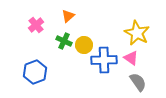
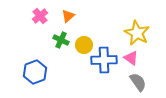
pink cross: moved 4 px right, 9 px up
green cross: moved 3 px left, 1 px up
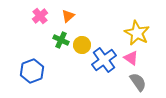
yellow circle: moved 2 px left
blue cross: rotated 35 degrees counterclockwise
blue hexagon: moved 3 px left, 1 px up
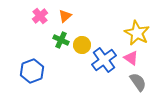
orange triangle: moved 3 px left
